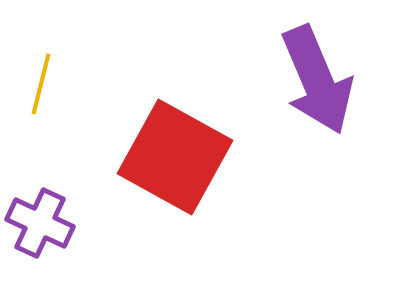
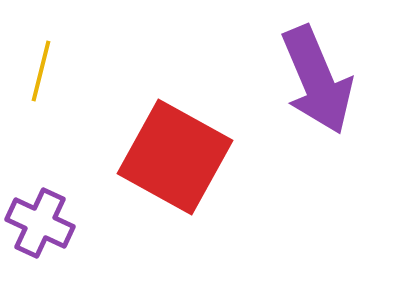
yellow line: moved 13 px up
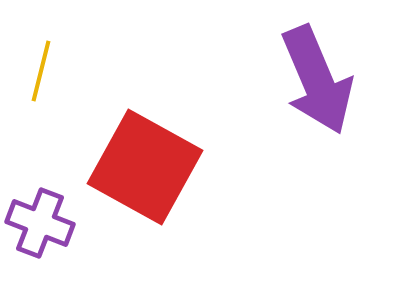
red square: moved 30 px left, 10 px down
purple cross: rotated 4 degrees counterclockwise
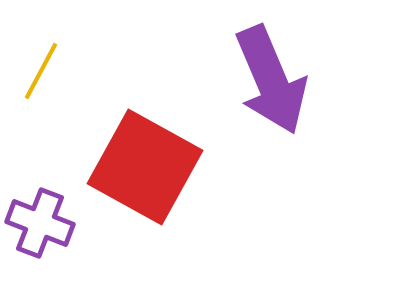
yellow line: rotated 14 degrees clockwise
purple arrow: moved 46 px left
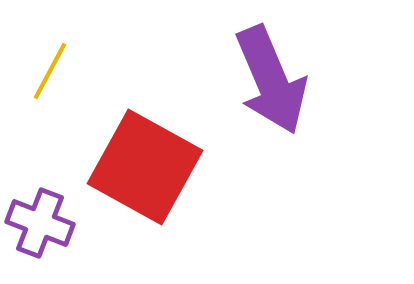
yellow line: moved 9 px right
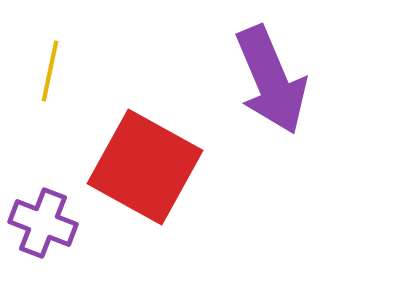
yellow line: rotated 16 degrees counterclockwise
purple cross: moved 3 px right
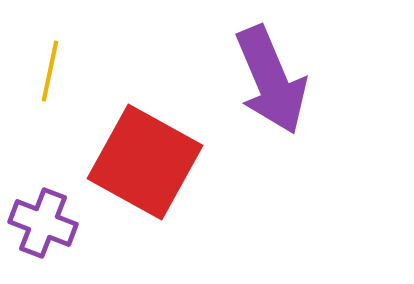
red square: moved 5 px up
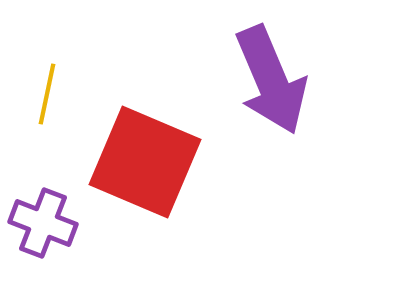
yellow line: moved 3 px left, 23 px down
red square: rotated 6 degrees counterclockwise
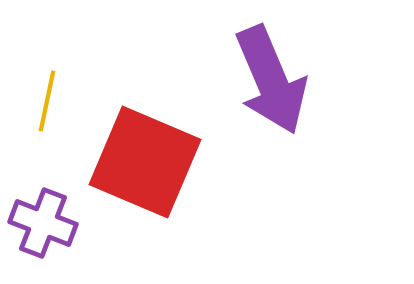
yellow line: moved 7 px down
